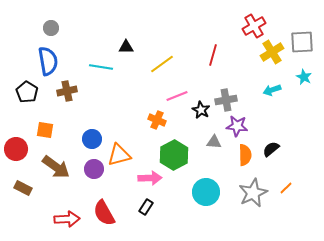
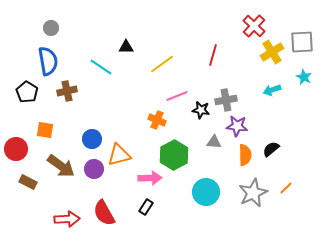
red cross: rotated 15 degrees counterclockwise
cyan line: rotated 25 degrees clockwise
black star: rotated 18 degrees counterclockwise
brown arrow: moved 5 px right, 1 px up
brown rectangle: moved 5 px right, 6 px up
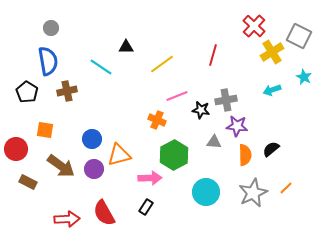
gray square: moved 3 px left, 6 px up; rotated 30 degrees clockwise
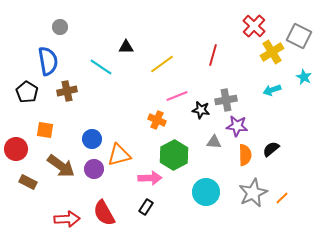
gray circle: moved 9 px right, 1 px up
orange line: moved 4 px left, 10 px down
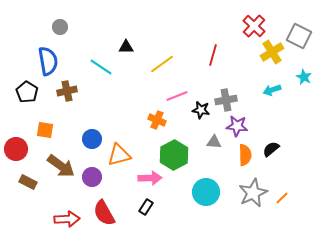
purple circle: moved 2 px left, 8 px down
